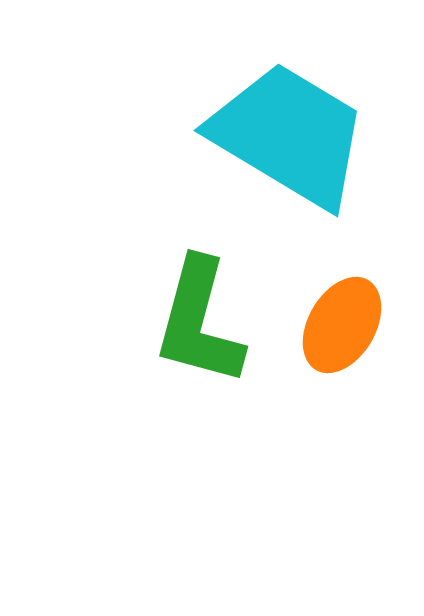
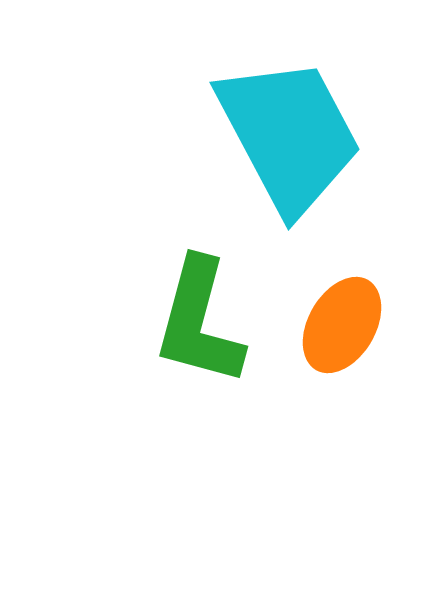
cyan trapezoid: rotated 31 degrees clockwise
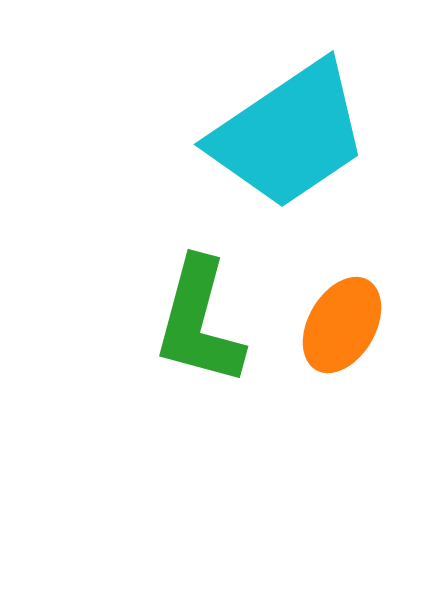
cyan trapezoid: rotated 84 degrees clockwise
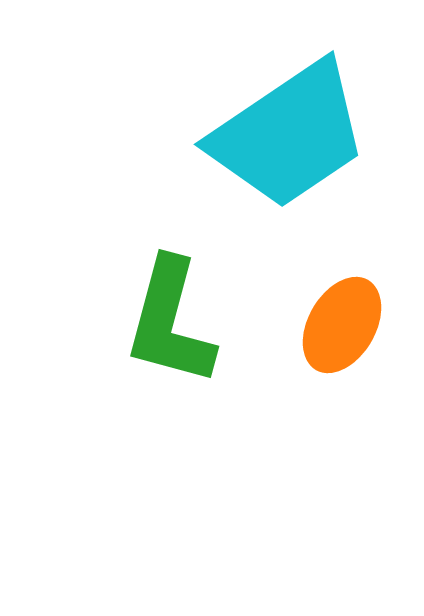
green L-shape: moved 29 px left
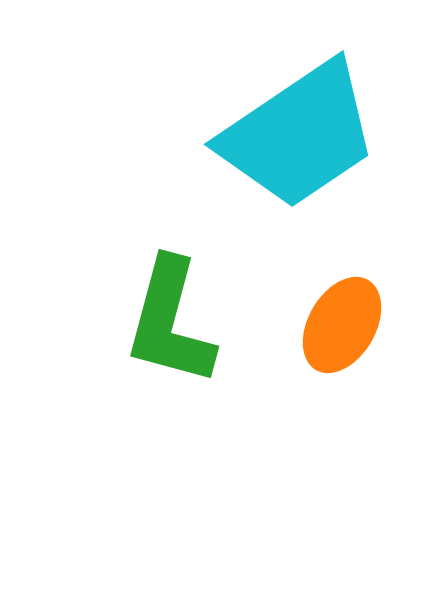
cyan trapezoid: moved 10 px right
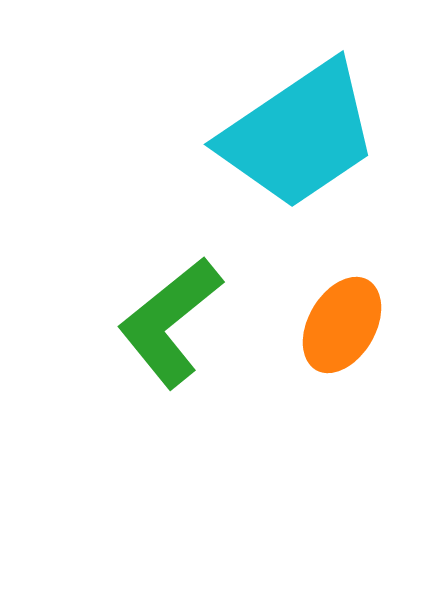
green L-shape: rotated 36 degrees clockwise
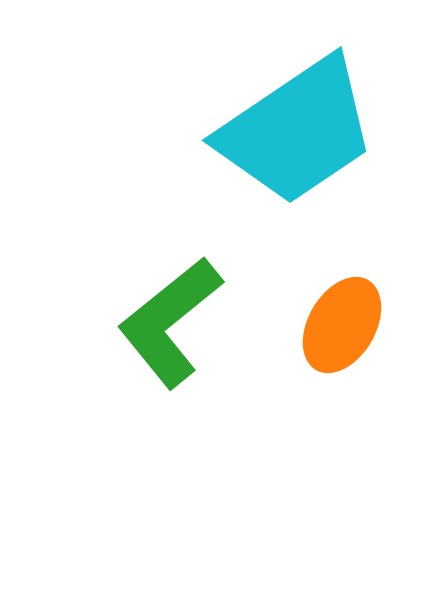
cyan trapezoid: moved 2 px left, 4 px up
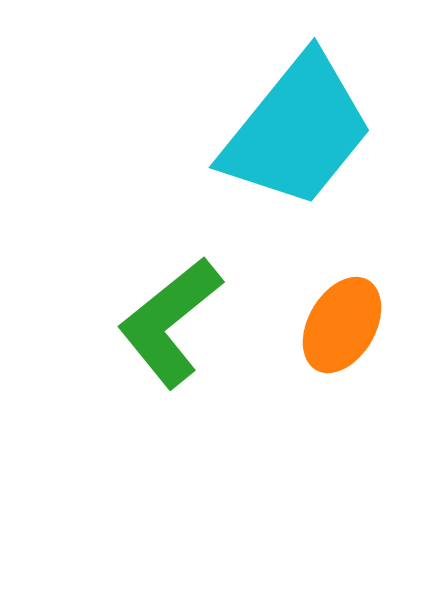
cyan trapezoid: rotated 17 degrees counterclockwise
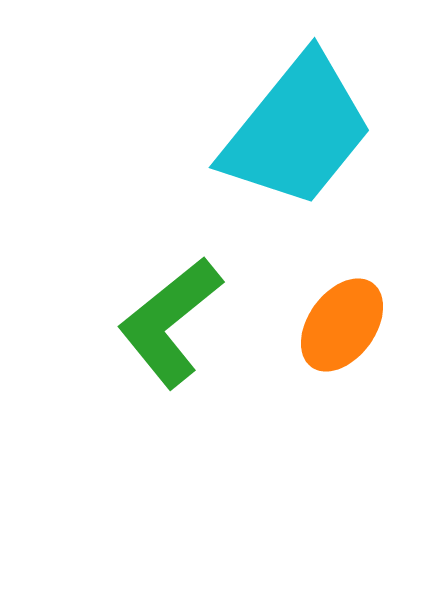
orange ellipse: rotated 6 degrees clockwise
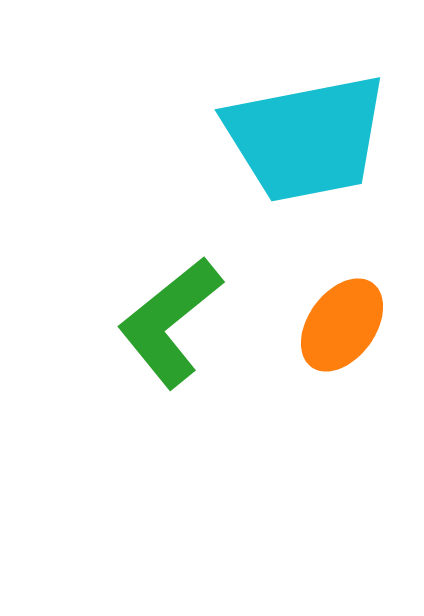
cyan trapezoid: moved 9 px right, 7 px down; rotated 40 degrees clockwise
